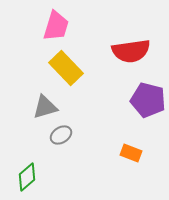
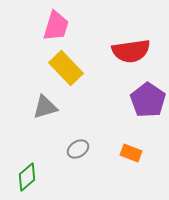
purple pentagon: rotated 20 degrees clockwise
gray ellipse: moved 17 px right, 14 px down
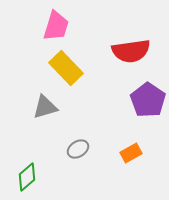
orange rectangle: rotated 50 degrees counterclockwise
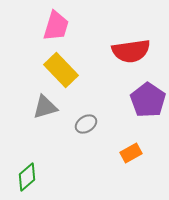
yellow rectangle: moved 5 px left, 2 px down
gray ellipse: moved 8 px right, 25 px up
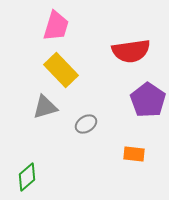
orange rectangle: moved 3 px right, 1 px down; rotated 35 degrees clockwise
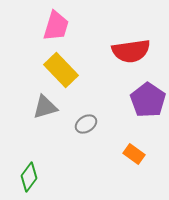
orange rectangle: rotated 30 degrees clockwise
green diamond: moved 2 px right; rotated 12 degrees counterclockwise
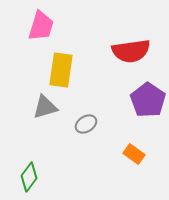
pink trapezoid: moved 15 px left
yellow rectangle: rotated 52 degrees clockwise
